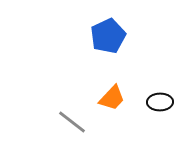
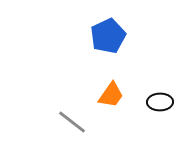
orange trapezoid: moved 1 px left, 3 px up; rotated 8 degrees counterclockwise
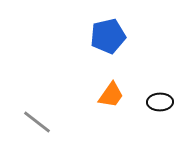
blue pentagon: rotated 12 degrees clockwise
gray line: moved 35 px left
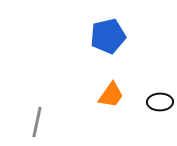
gray line: rotated 64 degrees clockwise
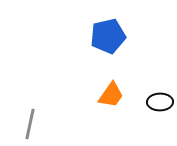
gray line: moved 7 px left, 2 px down
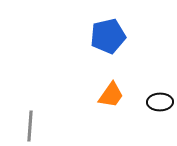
gray line: moved 2 px down; rotated 8 degrees counterclockwise
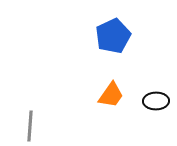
blue pentagon: moved 5 px right; rotated 12 degrees counterclockwise
black ellipse: moved 4 px left, 1 px up
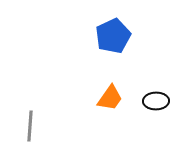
orange trapezoid: moved 1 px left, 3 px down
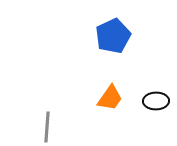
gray line: moved 17 px right, 1 px down
